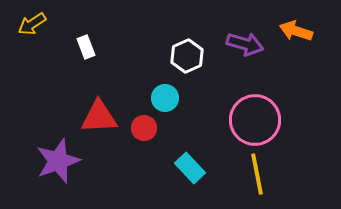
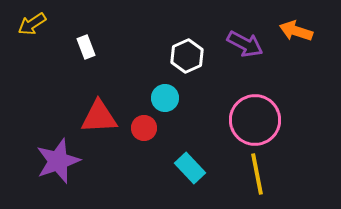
purple arrow: rotated 12 degrees clockwise
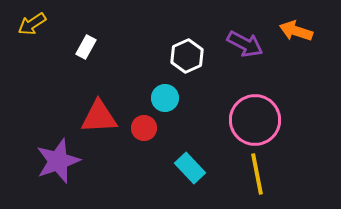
white rectangle: rotated 50 degrees clockwise
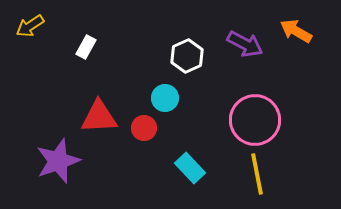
yellow arrow: moved 2 px left, 2 px down
orange arrow: rotated 12 degrees clockwise
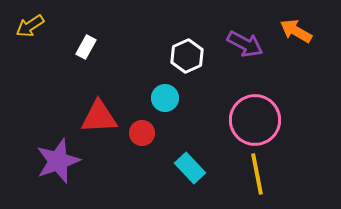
red circle: moved 2 px left, 5 px down
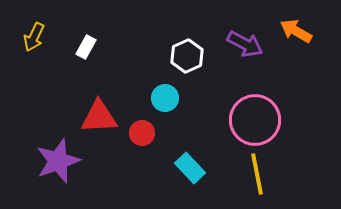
yellow arrow: moved 4 px right, 11 px down; rotated 32 degrees counterclockwise
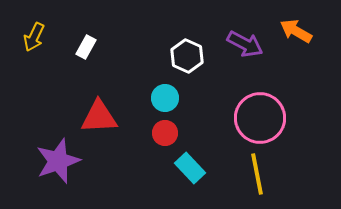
white hexagon: rotated 12 degrees counterclockwise
pink circle: moved 5 px right, 2 px up
red circle: moved 23 px right
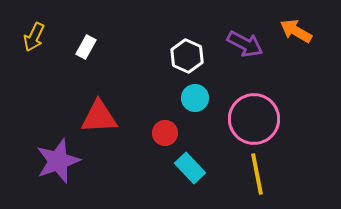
cyan circle: moved 30 px right
pink circle: moved 6 px left, 1 px down
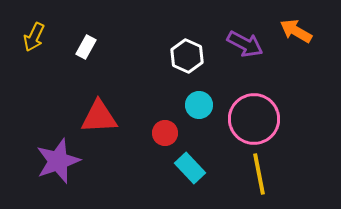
cyan circle: moved 4 px right, 7 px down
yellow line: moved 2 px right
